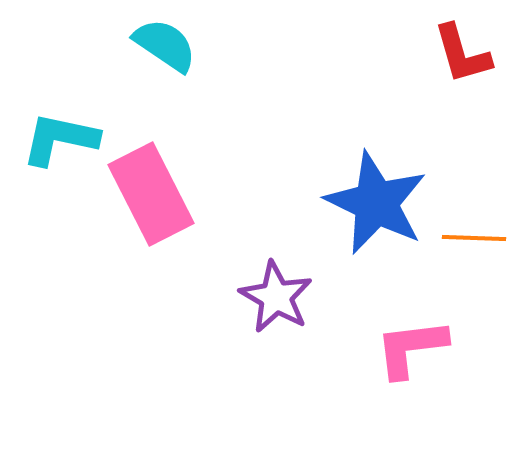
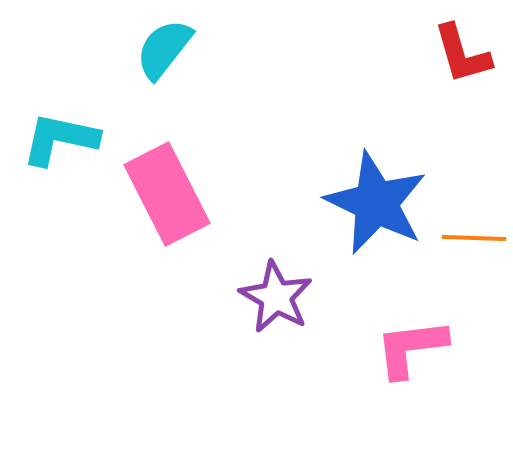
cyan semicircle: moved 1 px left, 4 px down; rotated 86 degrees counterclockwise
pink rectangle: moved 16 px right
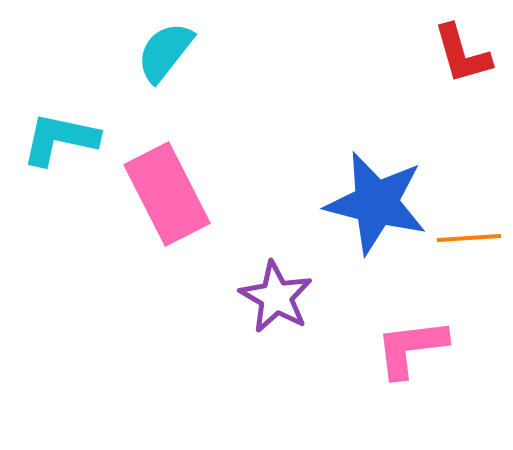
cyan semicircle: moved 1 px right, 3 px down
blue star: rotated 12 degrees counterclockwise
orange line: moved 5 px left; rotated 6 degrees counterclockwise
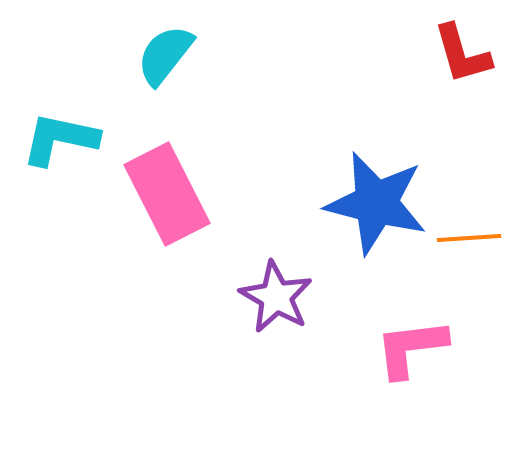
cyan semicircle: moved 3 px down
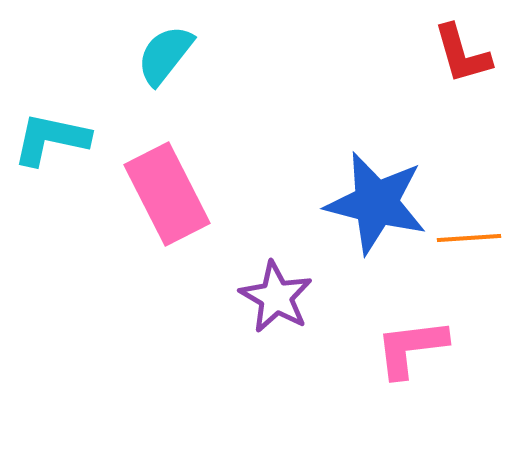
cyan L-shape: moved 9 px left
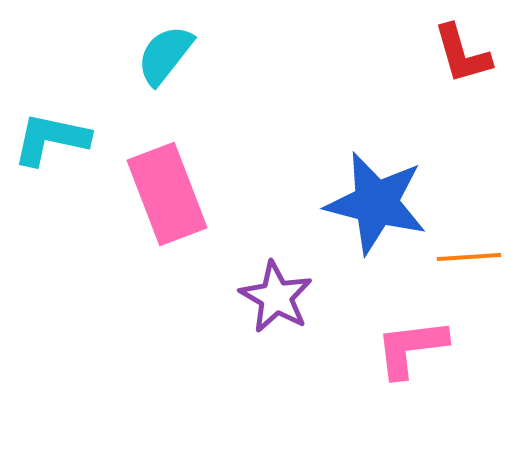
pink rectangle: rotated 6 degrees clockwise
orange line: moved 19 px down
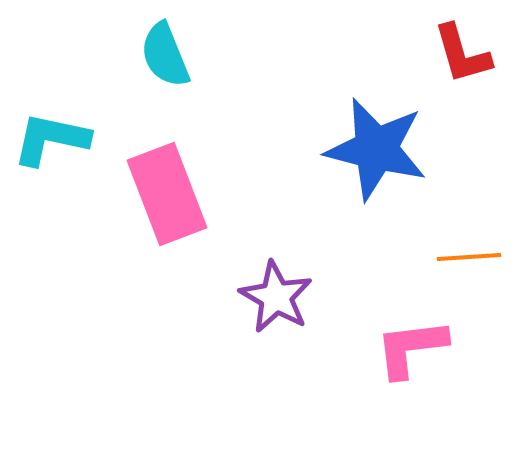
cyan semicircle: rotated 60 degrees counterclockwise
blue star: moved 54 px up
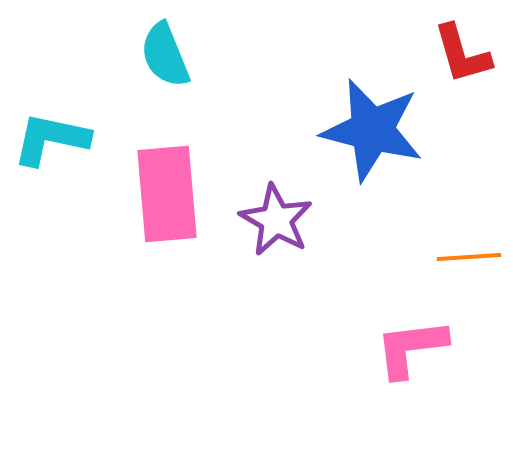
blue star: moved 4 px left, 19 px up
pink rectangle: rotated 16 degrees clockwise
purple star: moved 77 px up
